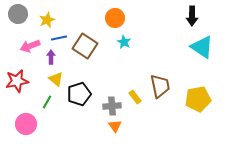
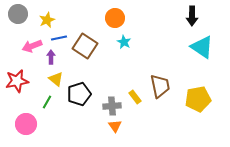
pink arrow: moved 2 px right
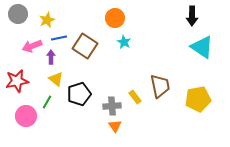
pink circle: moved 8 px up
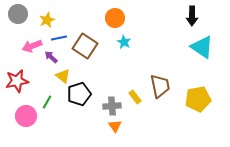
purple arrow: rotated 48 degrees counterclockwise
yellow triangle: moved 7 px right, 3 px up
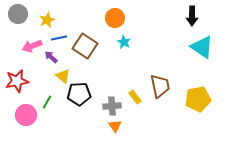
black pentagon: rotated 15 degrees clockwise
pink circle: moved 1 px up
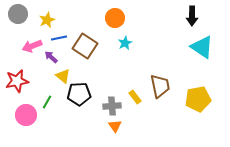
cyan star: moved 1 px right, 1 px down; rotated 16 degrees clockwise
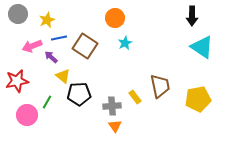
pink circle: moved 1 px right
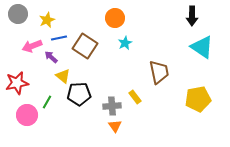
red star: moved 2 px down
brown trapezoid: moved 1 px left, 14 px up
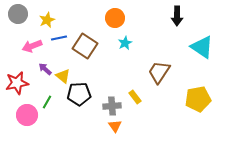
black arrow: moved 15 px left
purple arrow: moved 6 px left, 12 px down
brown trapezoid: rotated 135 degrees counterclockwise
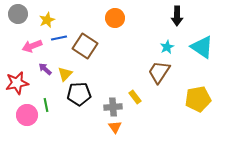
cyan star: moved 42 px right, 4 px down
yellow triangle: moved 2 px right, 2 px up; rotated 35 degrees clockwise
green line: moved 1 px left, 3 px down; rotated 40 degrees counterclockwise
gray cross: moved 1 px right, 1 px down
orange triangle: moved 1 px down
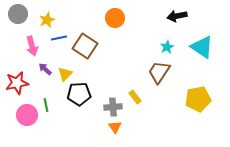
black arrow: rotated 78 degrees clockwise
pink arrow: rotated 84 degrees counterclockwise
